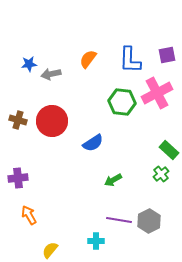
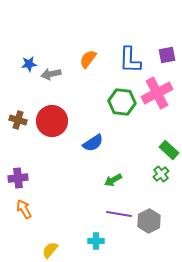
orange arrow: moved 5 px left, 6 px up
purple line: moved 6 px up
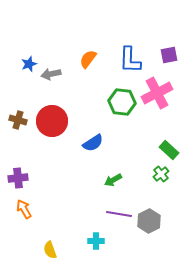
purple square: moved 2 px right
blue star: rotated 14 degrees counterclockwise
yellow semicircle: rotated 60 degrees counterclockwise
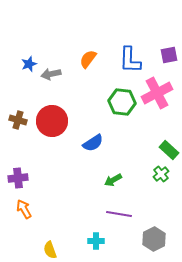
gray hexagon: moved 5 px right, 18 px down
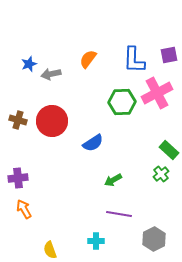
blue L-shape: moved 4 px right
green hexagon: rotated 8 degrees counterclockwise
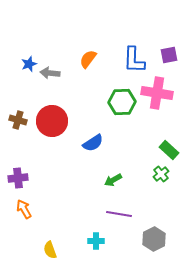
gray arrow: moved 1 px left, 1 px up; rotated 18 degrees clockwise
pink cross: rotated 36 degrees clockwise
